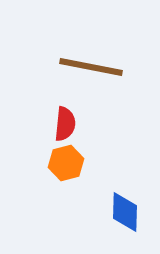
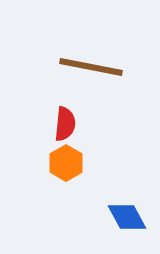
orange hexagon: rotated 16 degrees counterclockwise
blue diamond: moved 2 px right, 5 px down; rotated 30 degrees counterclockwise
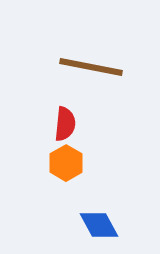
blue diamond: moved 28 px left, 8 px down
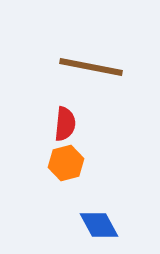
orange hexagon: rotated 16 degrees clockwise
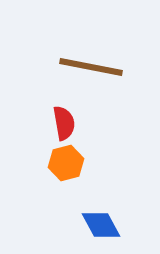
red semicircle: moved 1 px left, 1 px up; rotated 16 degrees counterclockwise
blue diamond: moved 2 px right
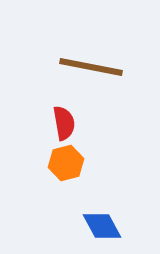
blue diamond: moved 1 px right, 1 px down
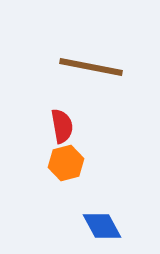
red semicircle: moved 2 px left, 3 px down
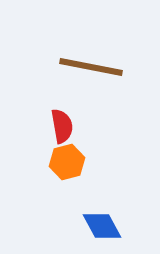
orange hexagon: moved 1 px right, 1 px up
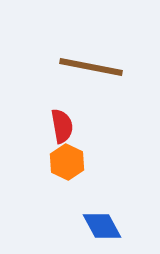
orange hexagon: rotated 20 degrees counterclockwise
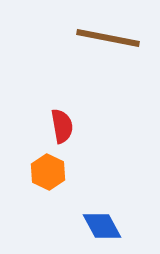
brown line: moved 17 px right, 29 px up
orange hexagon: moved 19 px left, 10 px down
